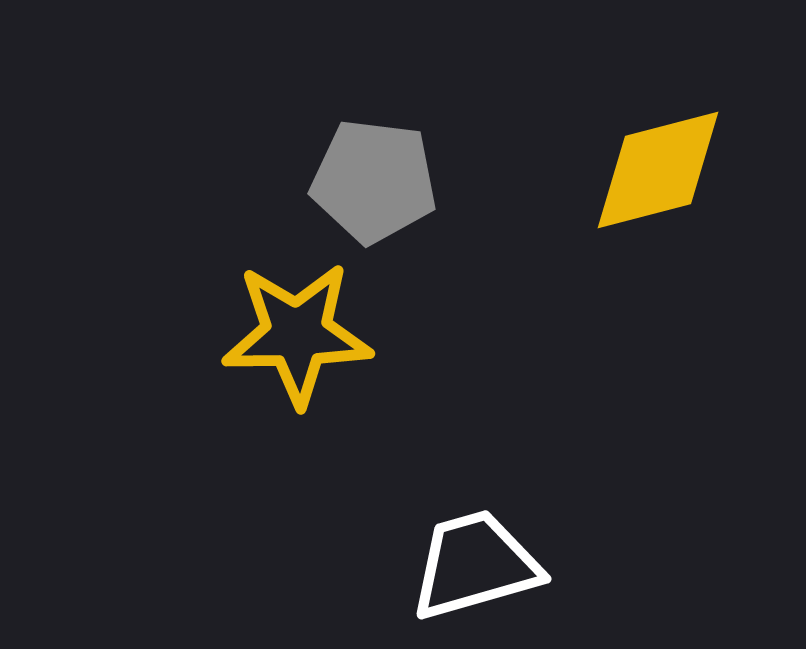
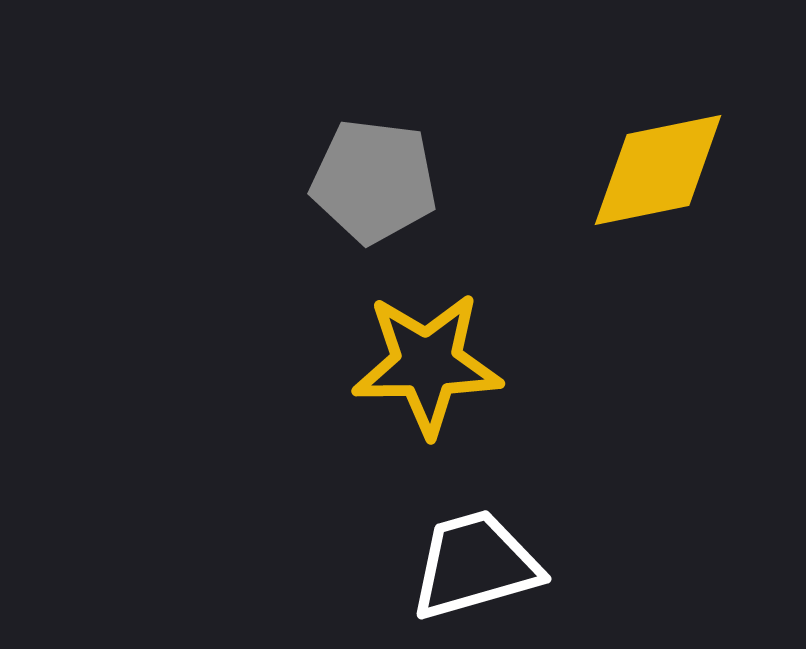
yellow diamond: rotated 3 degrees clockwise
yellow star: moved 130 px right, 30 px down
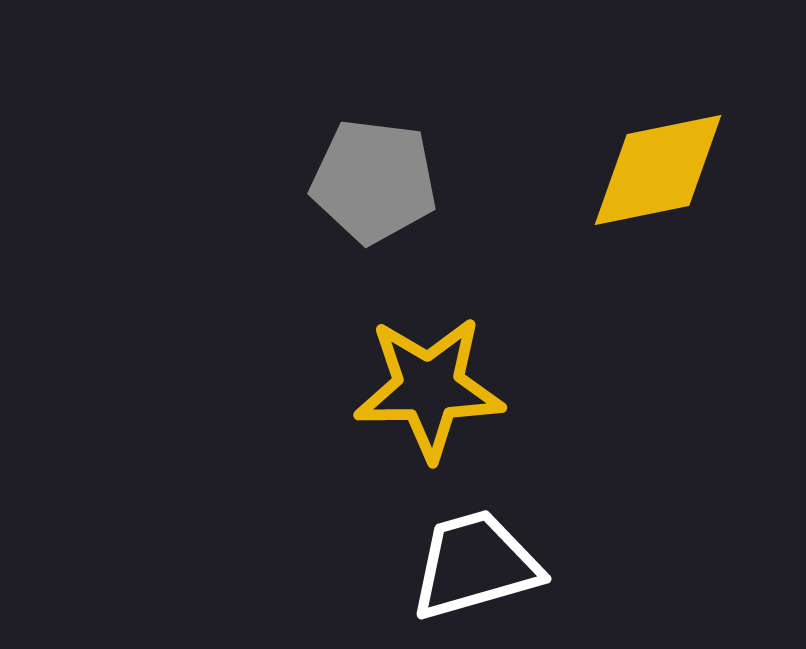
yellow star: moved 2 px right, 24 px down
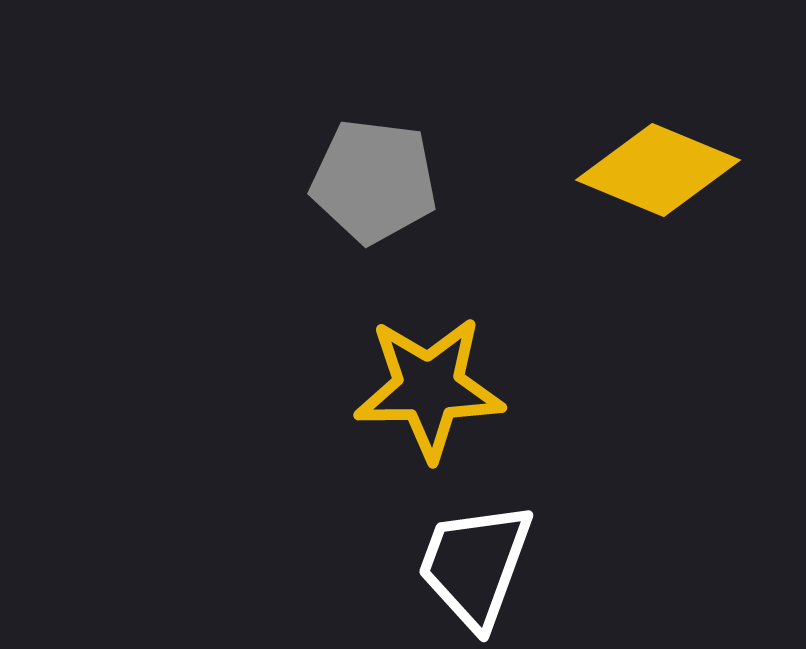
yellow diamond: rotated 34 degrees clockwise
white trapezoid: rotated 54 degrees counterclockwise
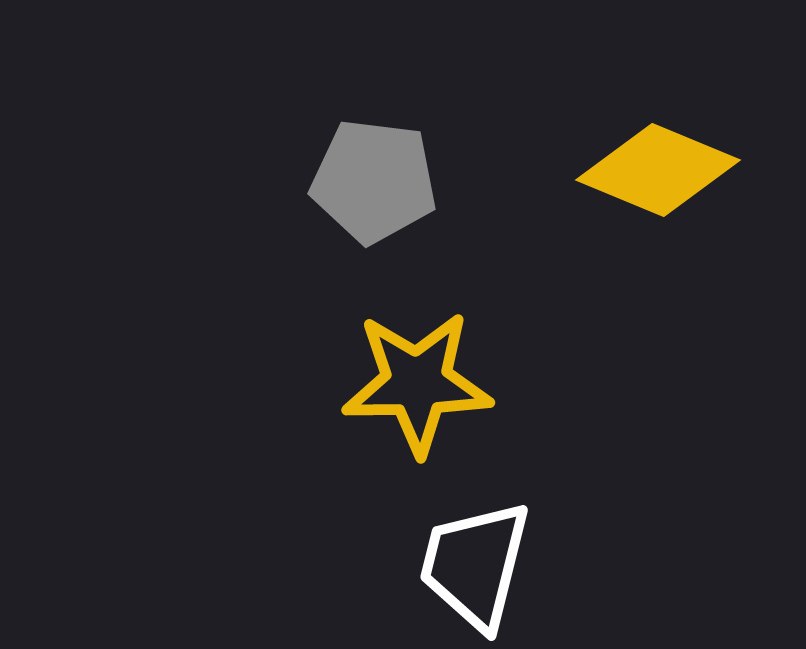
yellow star: moved 12 px left, 5 px up
white trapezoid: rotated 6 degrees counterclockwise
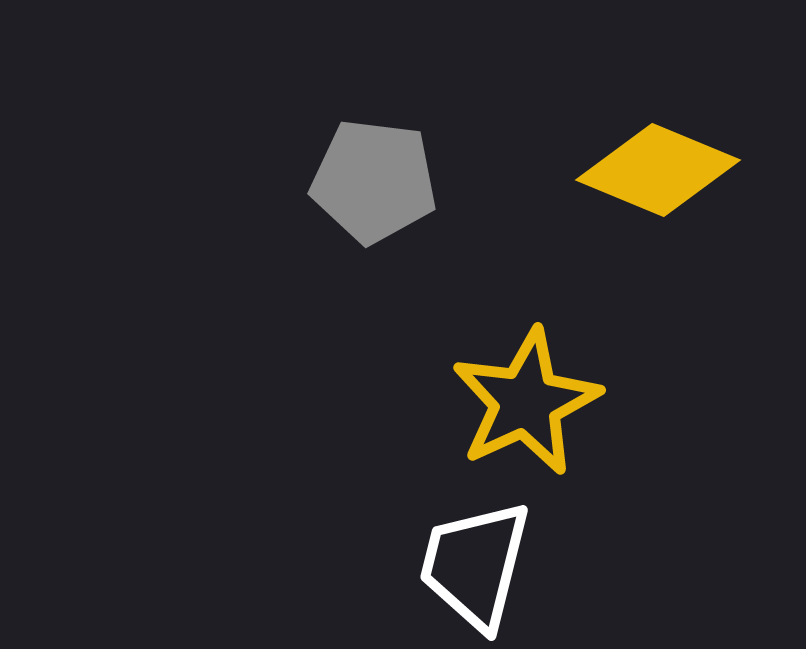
yellow star: moved 109 px right, 19 px down; rotated 24 degrees counterclockwise
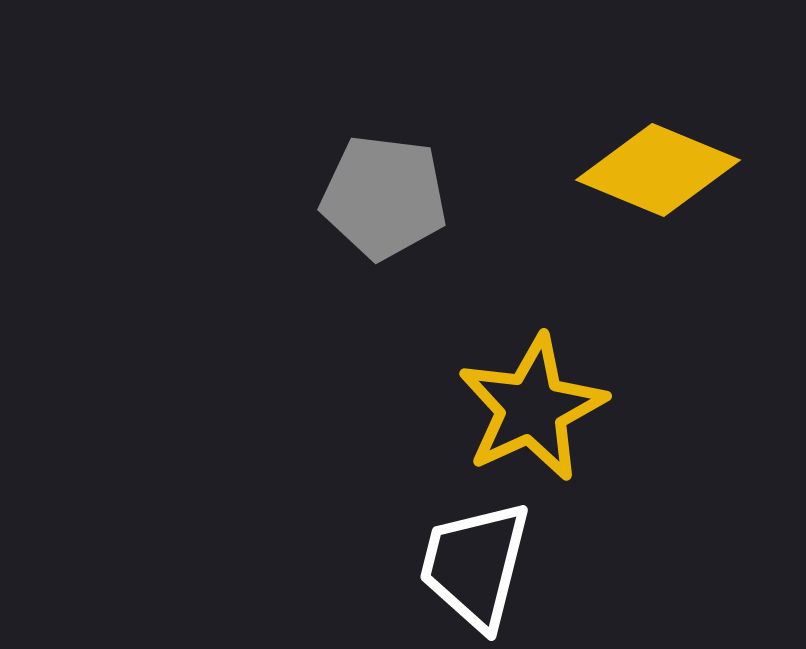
gray pentagon: moved 10 px right, 16 px down
yellow star: moved 6 px right, 6 px down
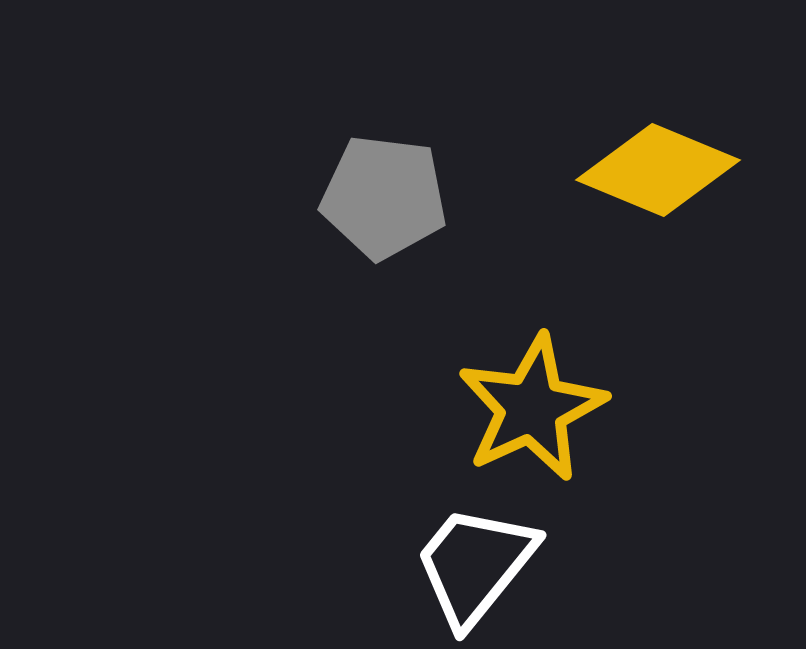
white trapezoid: rotated 25 degrees clockwise
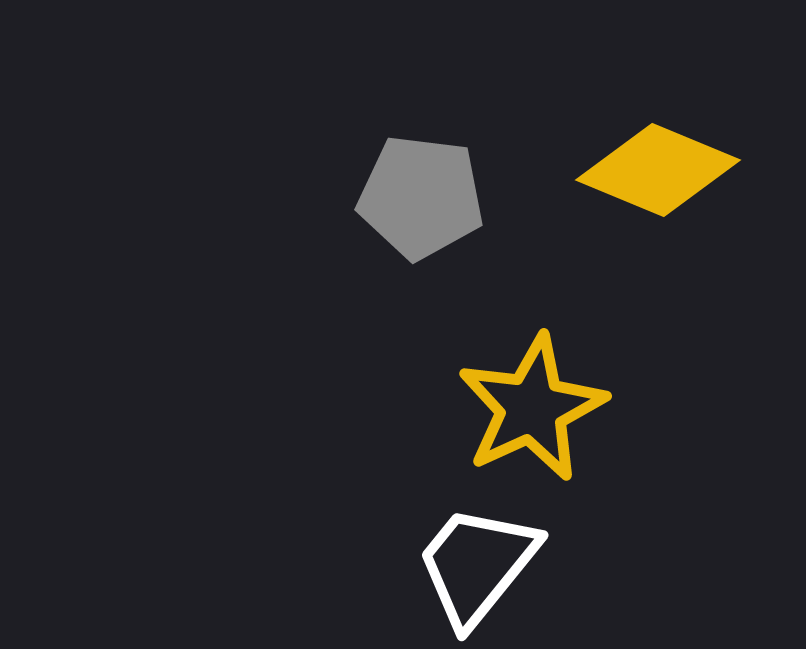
gray pentagon: moved 37 px right
white trapezoid: moved 2 px right
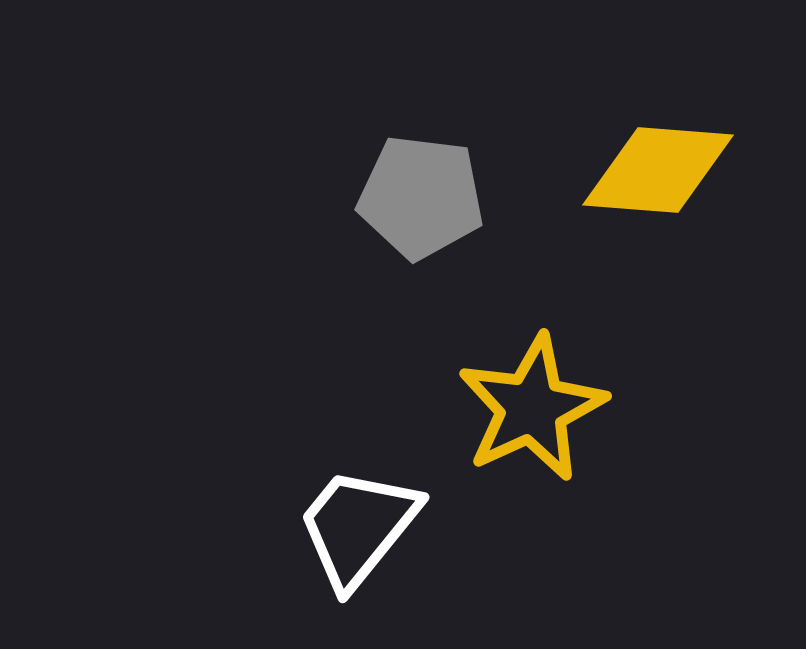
yellow diamond: rotated 18 degrees counterclockwise
white trapezoid: moved 119 px left, 38 px up
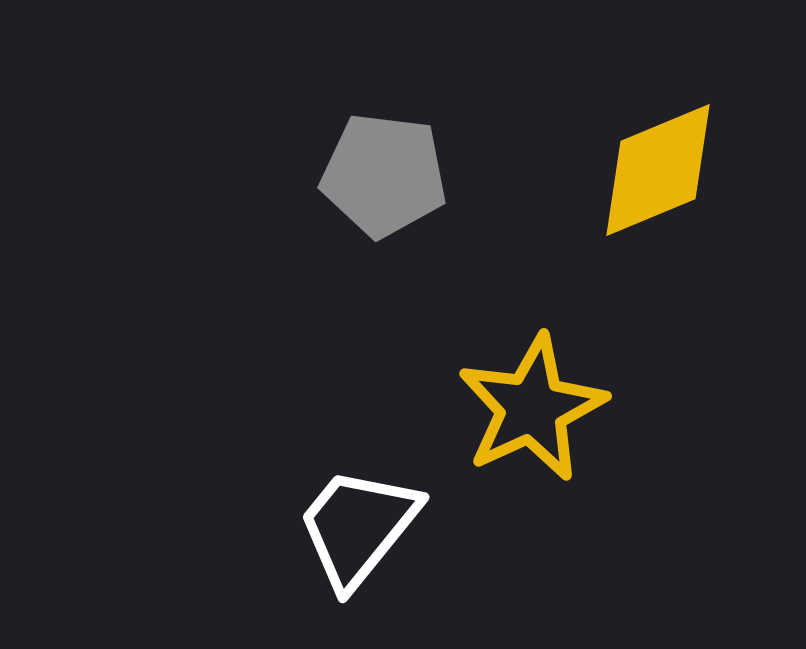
yellow diamond: rotated 27 degrees counterclockwise
gray pentagon: moved 37 px left, 22 px up
